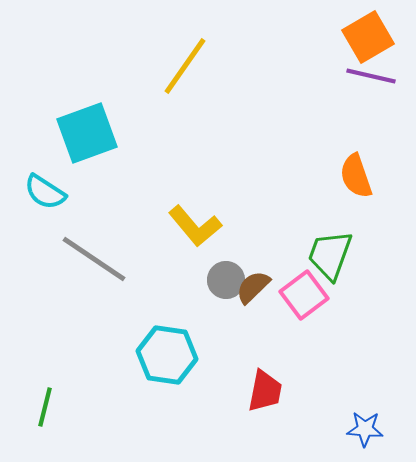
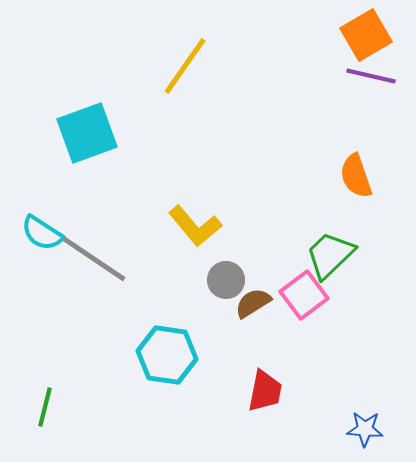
orange square: moved 2 px left, 2 px up
cyan semicircle: moved 3 px left, 41 px down
green trapezoid: rotated 26 degrees clockwise
brown semicircle: moved 16 px down; rotated 12 degrees clockwise
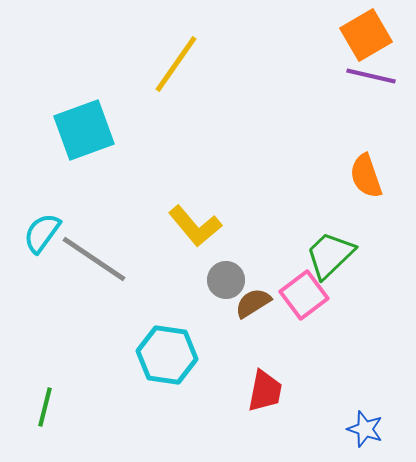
yellow line: moved 9 px left, 2 px up
cyan square: moved 3 px left, 3 px up
orange semicircle: moved 10 px right
cyan semicircle: rotated 93 degrees clockwise
blue star: rotated 15 degrees clockwise
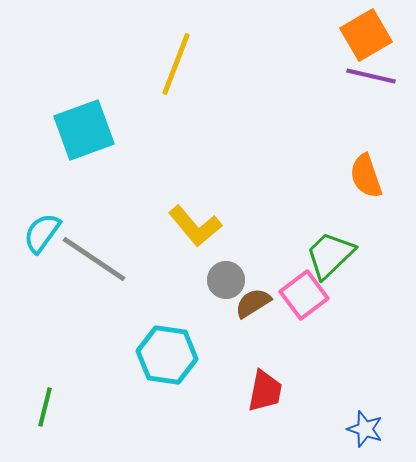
yellow line: rotated 14 degrees counterclockwise
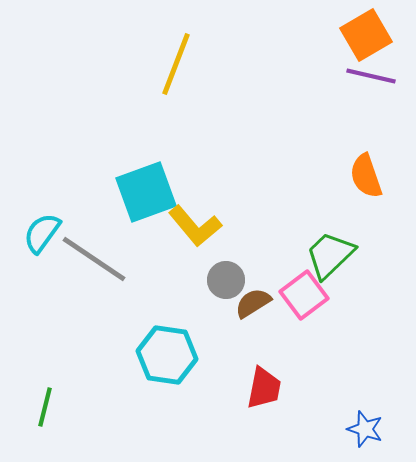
cyan square: moved 62 px right, 62 px down
red trapezoid: moved 1 px left, 3 px up
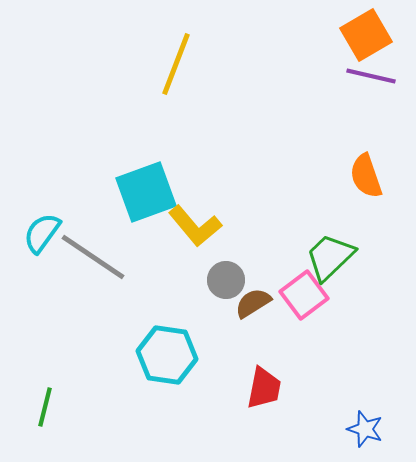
green trapezoid: moved 2 px down
gray line: moved 1 px left, 2 px up
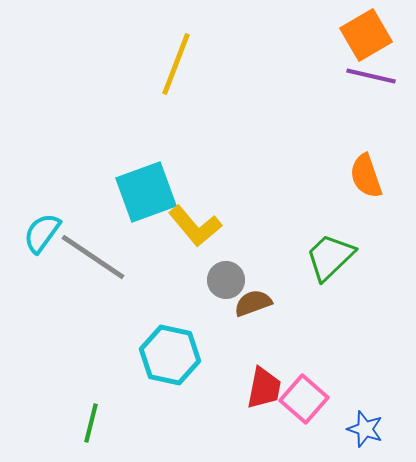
pink square: moved 104 px down; rotated 12 degrees counterclockwise
brown semicircle: rotated 12 degrees clockwise
cyan hexagon: moved 3 px right; rotated 4 degrees clockwise
green line: moved 46 px right, 16 px down
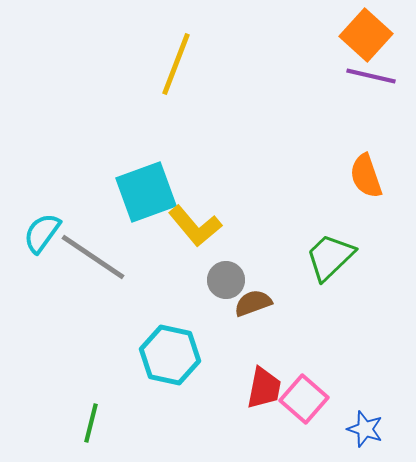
orange square: rotated 18 degrees counterclockwise
